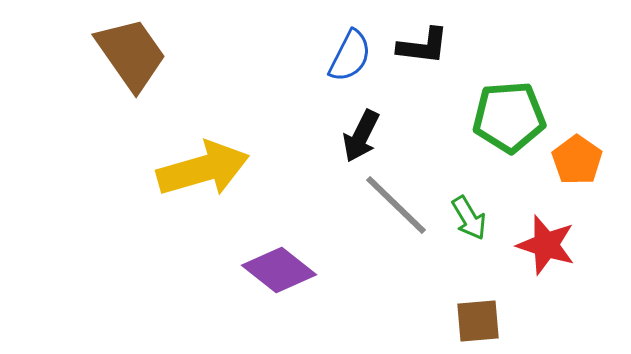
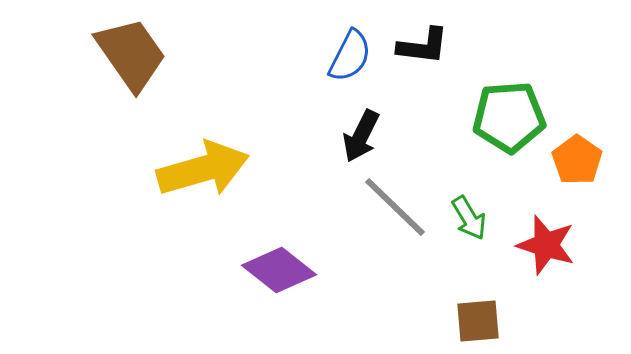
gray line: moved 1 px left, 2 px down
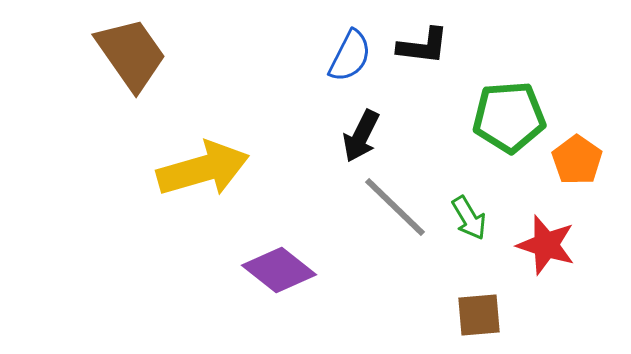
brown square: moved 1 px right, 6 px up
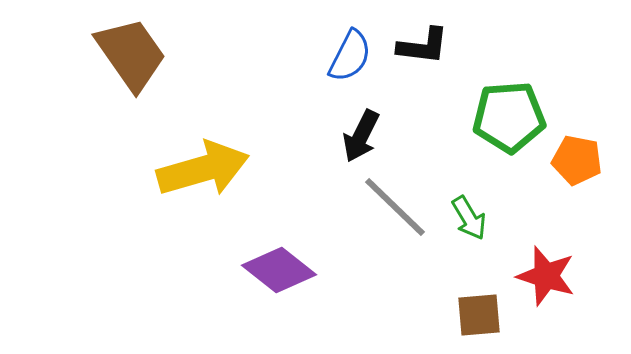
orange pentagon: rotated 24 degrees counterclockwise
red star: moved 31 px down
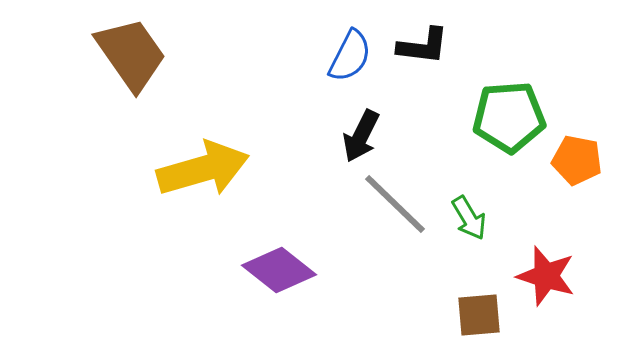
gray line: moved 3 px up
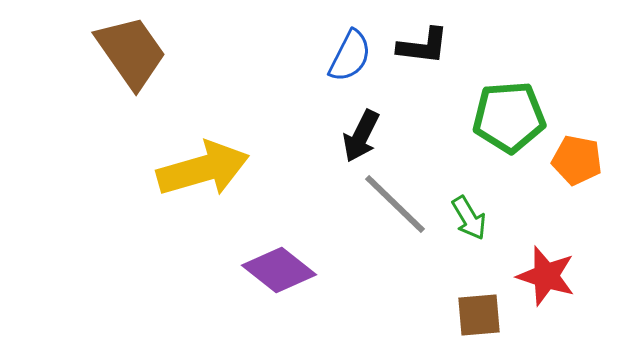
brown trapezoid: moved 2 px up
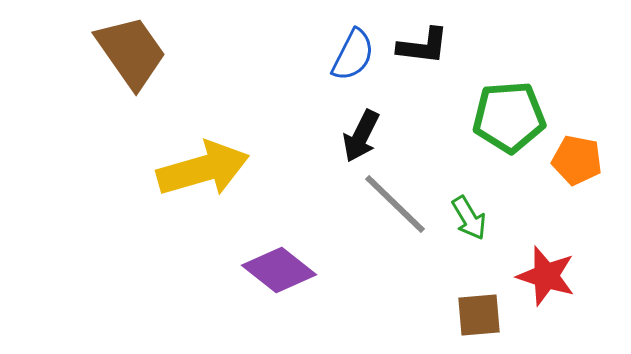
blue semicircle: moved 3 px right, 1 px up
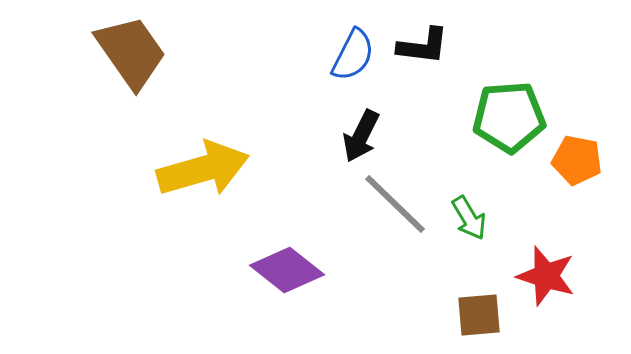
purple diamond: moved 8 px right
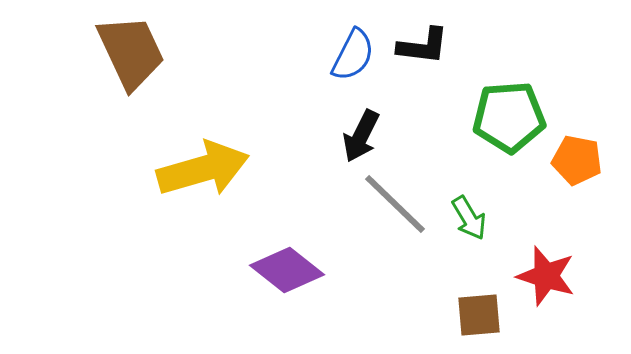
brown trapezoid: rotated 10 degrees clockwise
